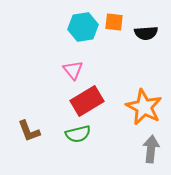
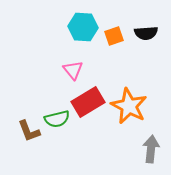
orange square: moved 14 px down; rotated 24 degrees counterclockwise
cyan hexagon: rotated 12 degrees clockwise
red rectangle: moved 1 px right, 1 px down
orange star: moved 15 px left, 1 px up
green semicircle: moved 21 px left, 15 px up
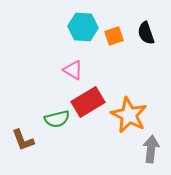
black semicircle: rotated 75 degrees clockwise
pink triangle: rotated 20 degrees counterclockwise
orange star: moved 9 px down
brown L-shape: moved 6 px left, 9 px down
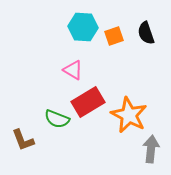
green semicircle: rotated 35 degrees clockwise
